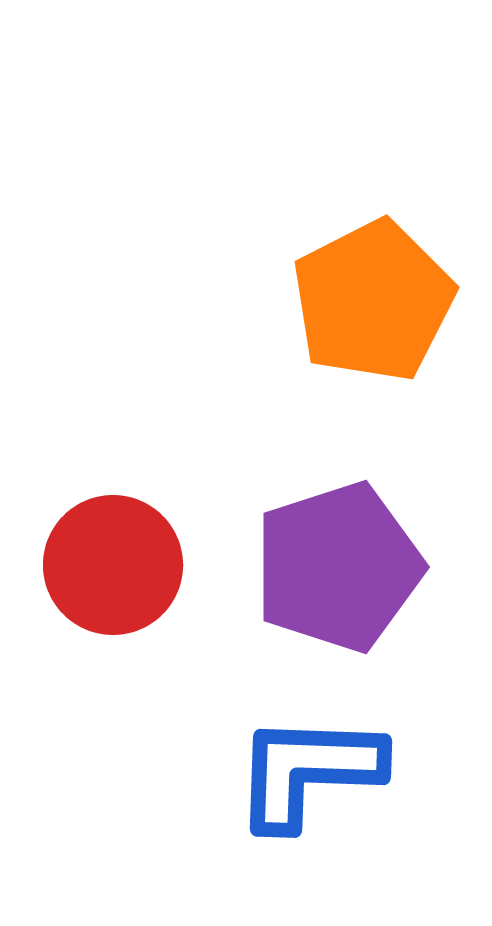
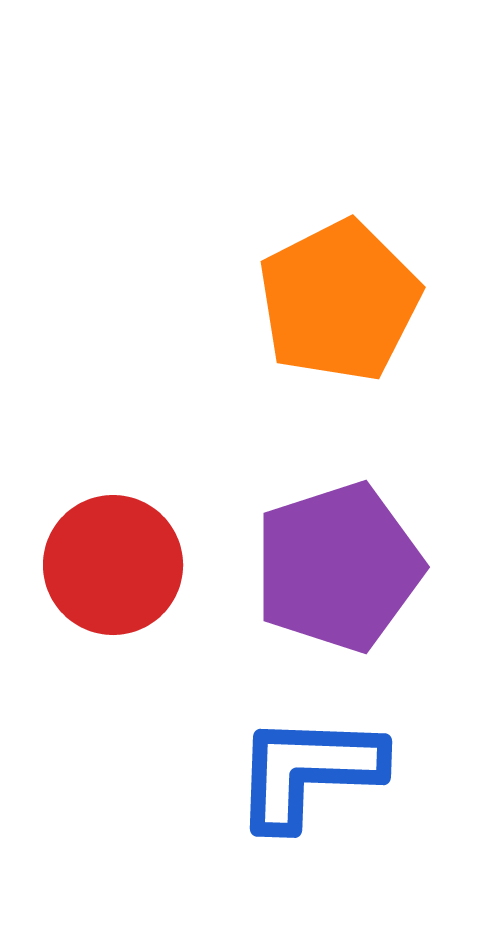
orange pentagon: moved 34 px left
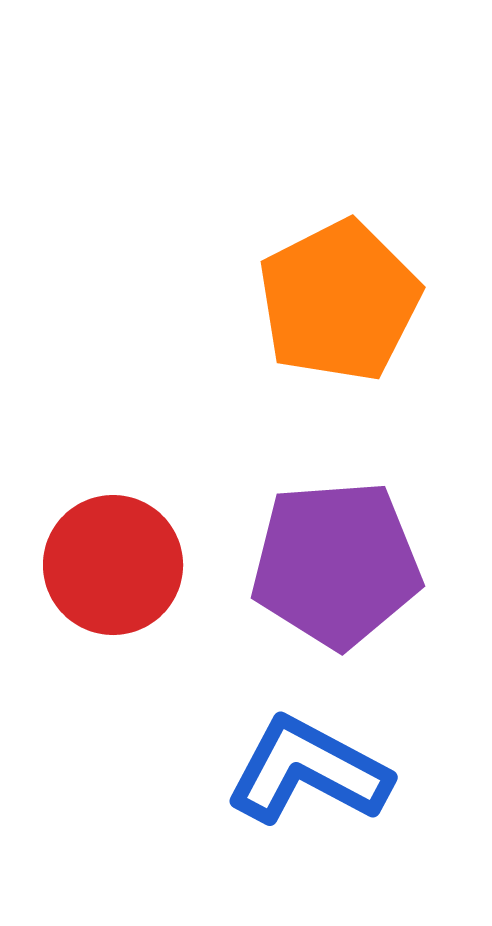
purple pentagon: moved 2 px left, 3 px up; rotated 14 degrees clockwise
blue L-shape: rotated 26 degrees clockwise
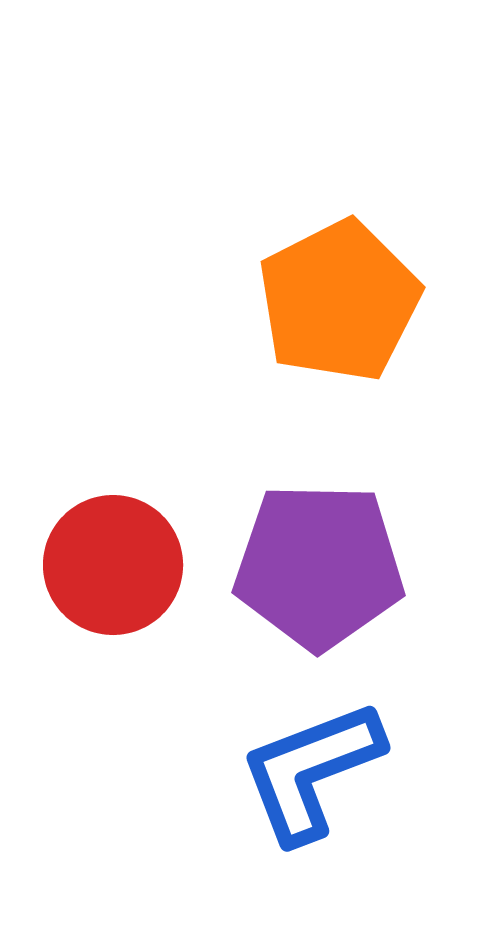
purple pentagon: moved 17 px left, 2 px down; rotated 5 degrees clockwise
blue L-shape: moved 3 px right; rotated 49 degrees counterclockwise
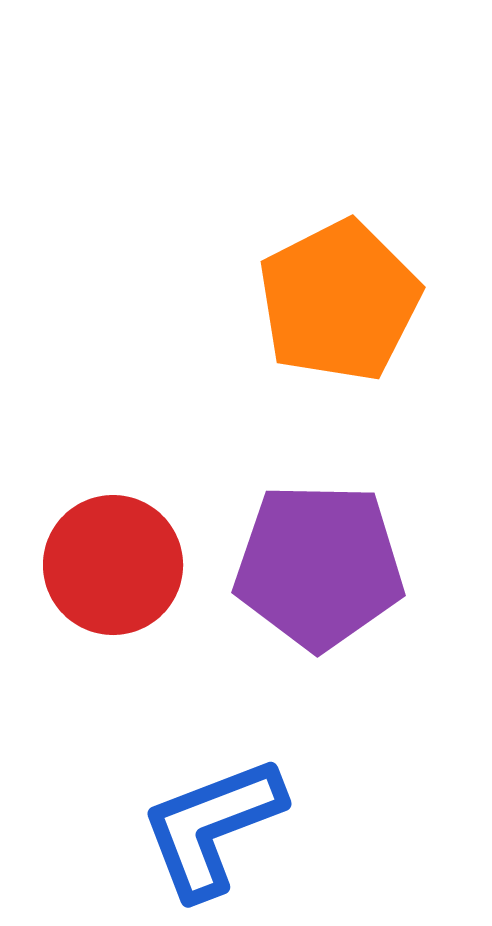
blue L-shape: moved 99 px left, 56 px down
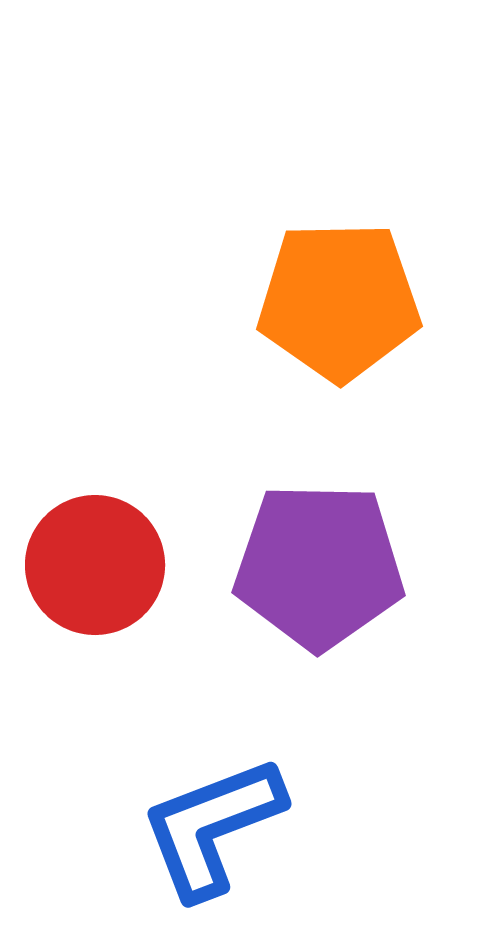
orange pentagon: rotated 26 degrees clockwise
red circle: moved 18 px left
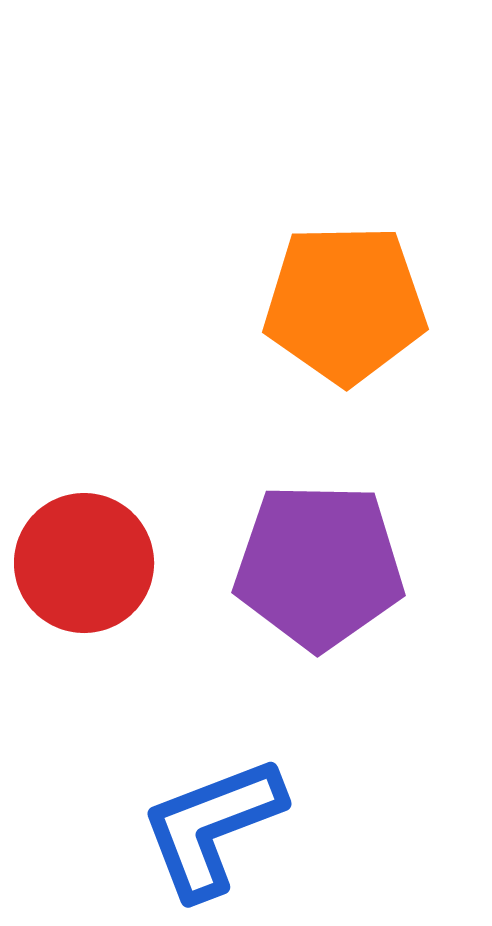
orange pentagon: moved 6 px right, 3 px down
red circle: moved 11 px left, 2 px up
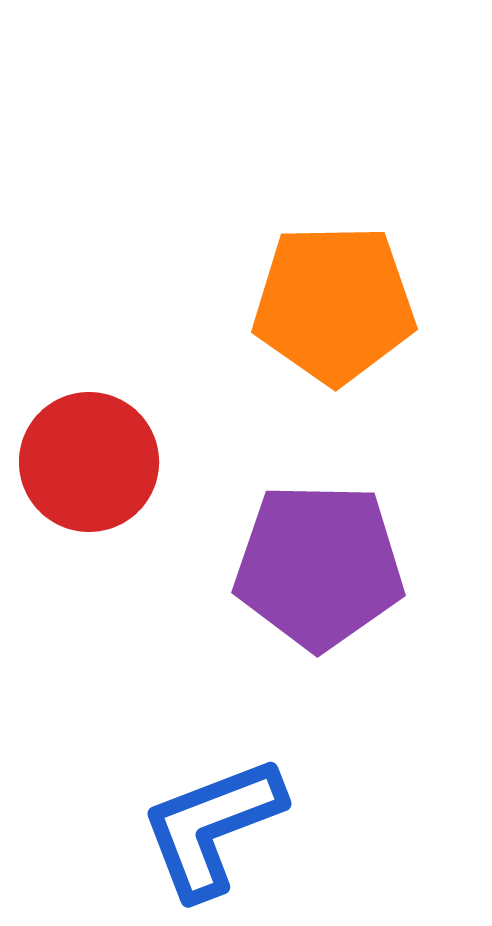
orange pentagon: moved 11 px left
red circle: moved 5 px right, 101 px up
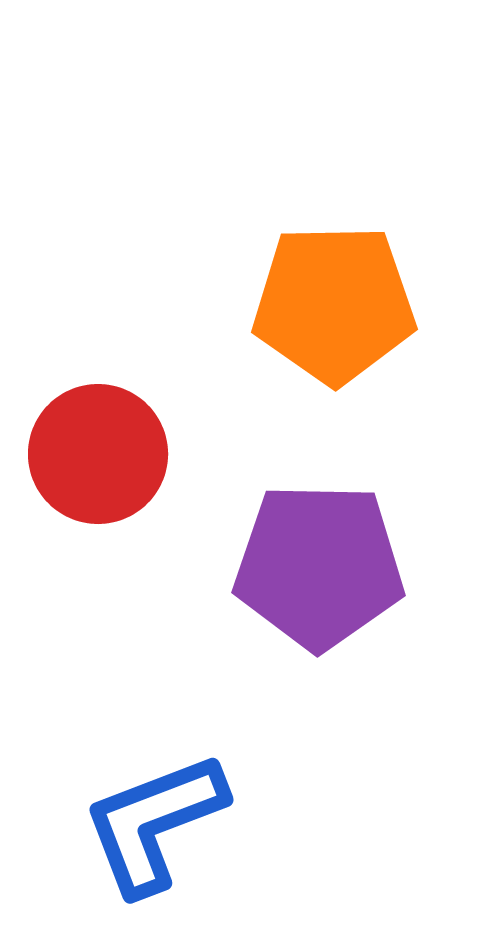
red circle: moved 9 px right, 8 px up
blue L-shape: moved 58 px left, 4 px up
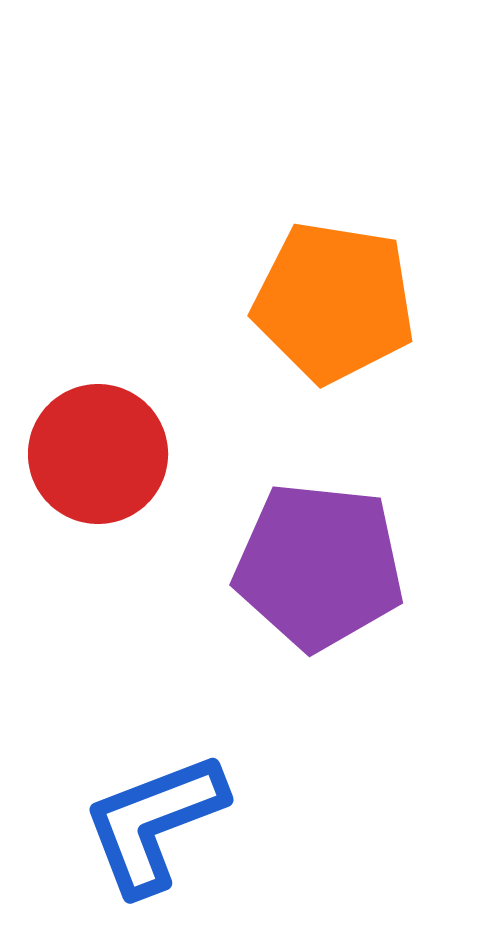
orange pentagon: moved 2 px up; rotated 10 degrees clockwise
purple pentagon: rotated 5 degrees clockwise
